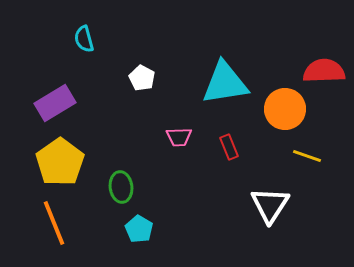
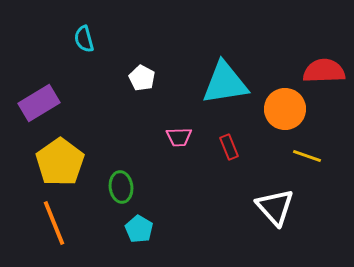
purple rectangle: moved 16 px left
white triangle: moved 5 px right, 2 px down; rotated 15 degrees counterclockwise
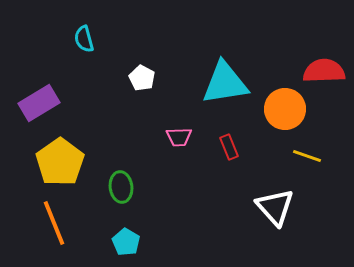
cyan pentagon: moved 13 px left, 13 px down
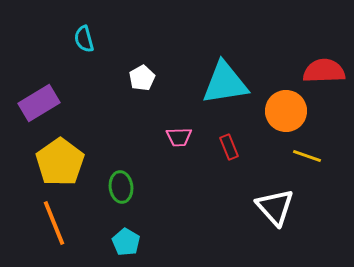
white pentagon: rotated 15 degrees clockwise
orange circle: moved 1 px right, 2 px down
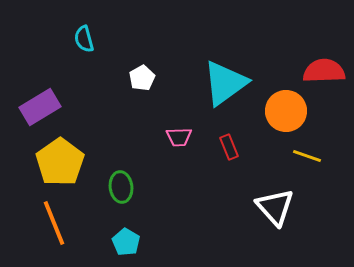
cyan triangle: rotated 27 degrees counterclockwise
purple rectangle: moved 1 px right, 4 px down
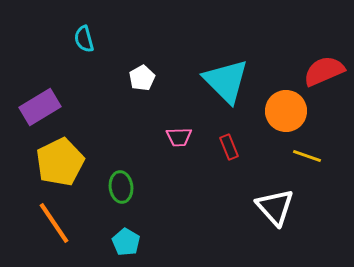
red semicircle: rotated 21 degrees counterclockwise
cyan triangle: moved 1 px right, 2 px up; rotated 39 degrees counterclockwise
yellow pentagon: rotated 9 degrees clockwise
orange line: rotated 12 degrees counterclockwise
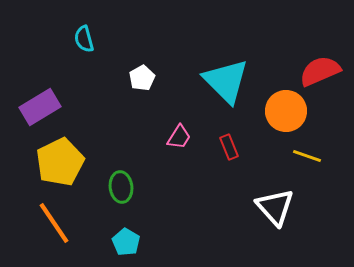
red semicircle: moved 4 px left
pink trapezoid: rotated 56 degrees counterclockwise
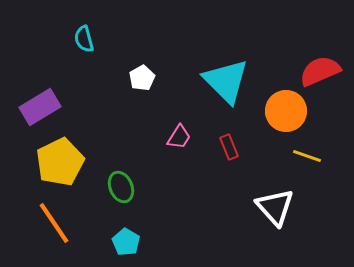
green ellipse: rotated 16 degrees counterclockwise
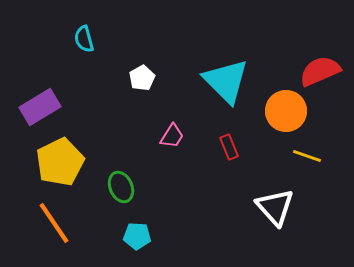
pink trapezoid: moved 7 px left, 1 px up
cyan pentagon: moved 11 px right, 6 px up; rotated 28 degrees counterclockwise
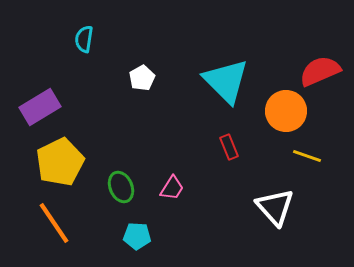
cyan semicircle: rotated 24 degrees clockwise
pink trapezoid: moved 52 px down
